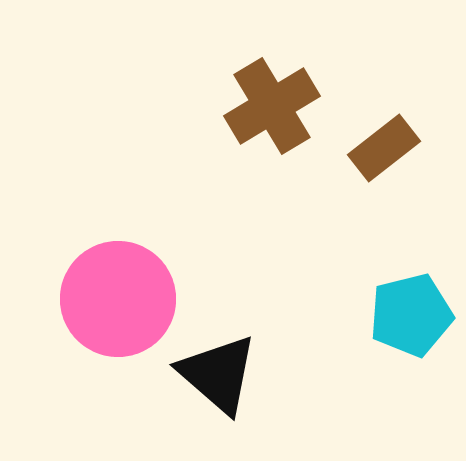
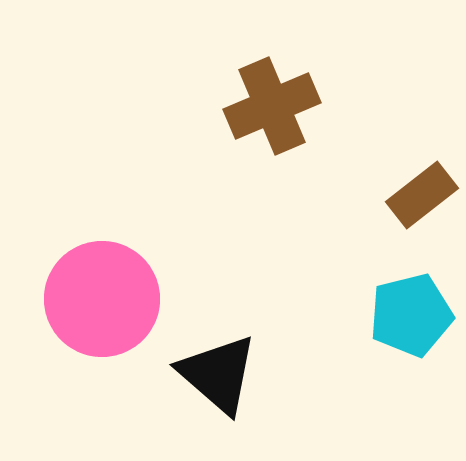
brown cross: rotated 8 degrees clockwise
brown rectangle: moved 38 px right, 47 px down
pink circle: moved 16 px left
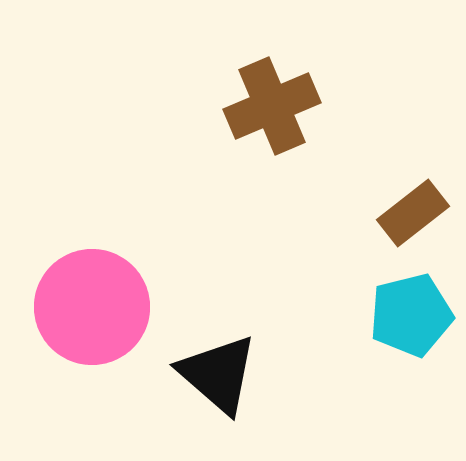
brown rectangle: moved 9 px left, 18 px down
pink circle: moved 10 px left, 8 px down
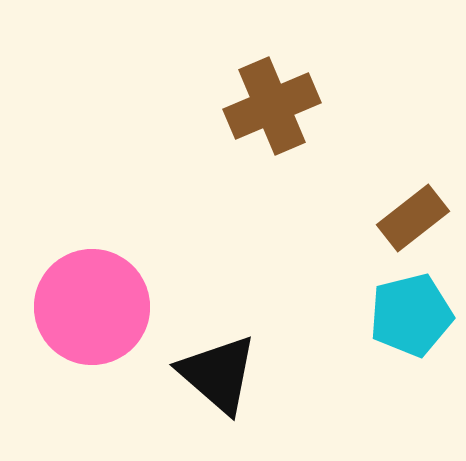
brown rectangle: moved 5 px down
